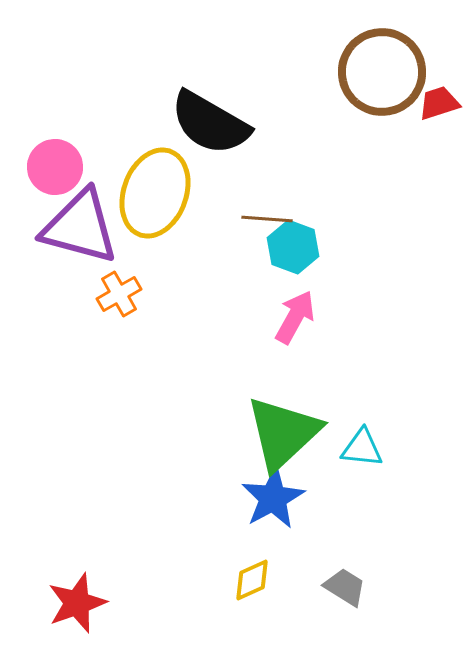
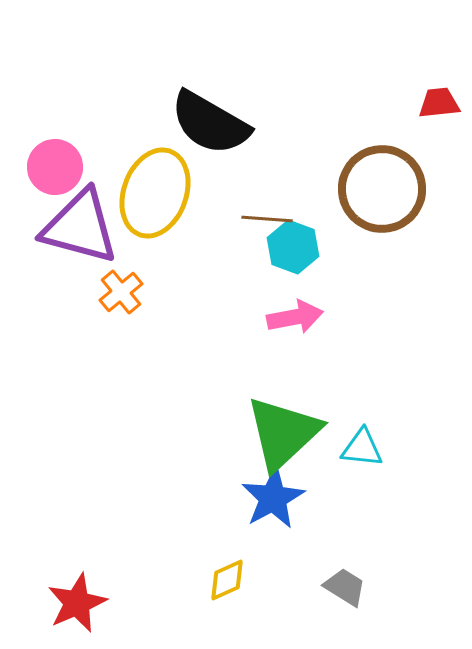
brown circle: moved 117 px down
red trapezoid: rotated 12 degrees clockwise
orange cross: moved 2 px right, 2 px up; rotated 9 degrees counterclockwise
pink arrow: rotated 50 degrees clockwise
yellow diamond: moved 25 px left
red star: rotated 4 degrees counterclockwise
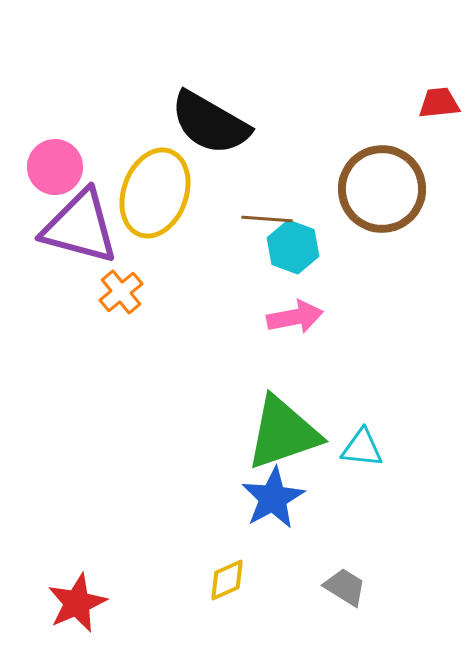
green triangle: rotated 24 degrees clockwise
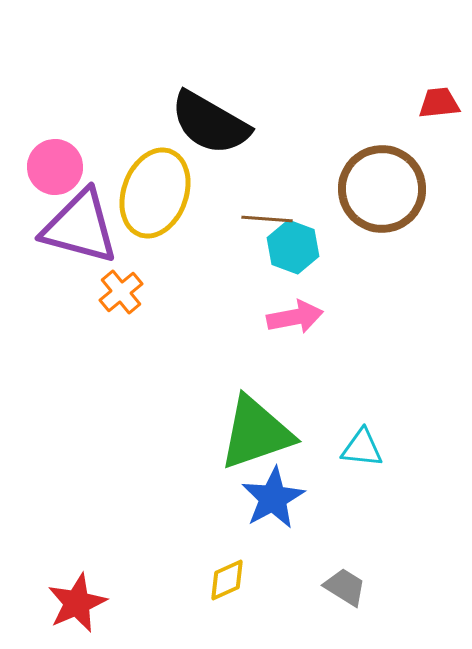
green triangle: moved 27 px left
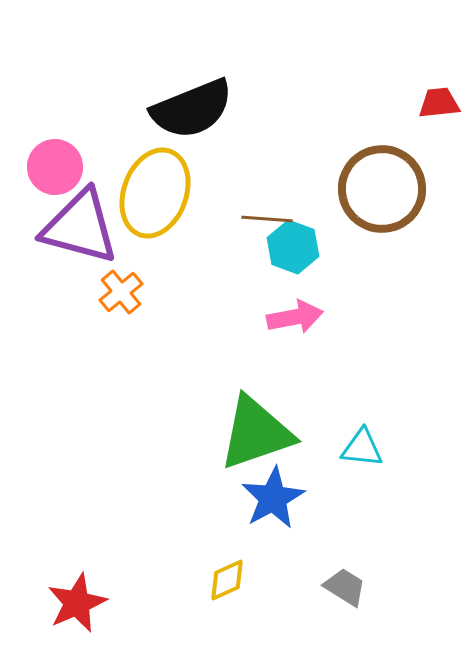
black semicircle: moved 18 px left, 14 px up; rotated 52 degrees counterclockwise
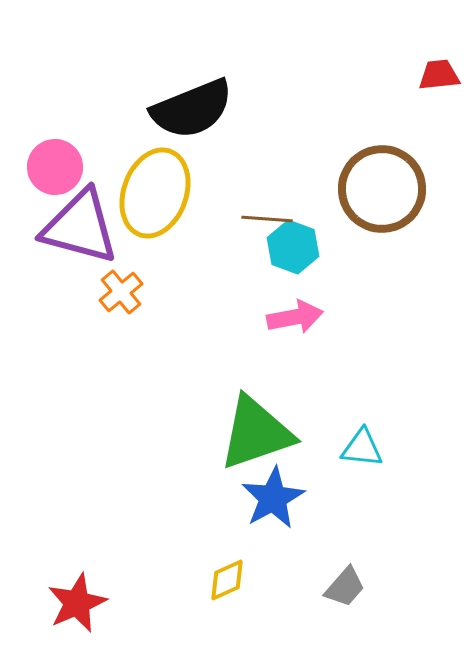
red trapezoid: moved 28 px up
gray trapezoid: rotated 99 degrees clockwise
